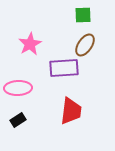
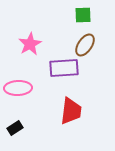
black rectangle: moved 3 px left, 8 px down
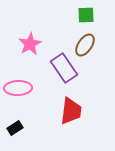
green square: moved 3 px right
purple rectangle: rotated 60 degrees clockwise
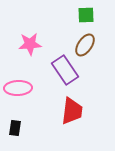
pink star: rotated 25 degrees clockwise
purple rectangle: moved 1 px right, 2 px down
red trapezoid: moved 1 px right
black rectangle: rotated 49 degrees counterclockwise
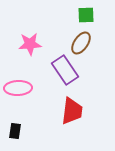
brown ellipse: moved 4 px left, 2 px up
black rectangle: moved 3 px down
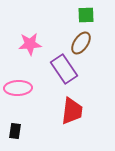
purple rectangle: moved 1 px left, 1 px up
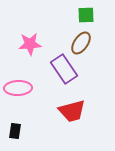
red trapezoid: rotated 68 degrees clockwise
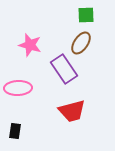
pink star: moved 1 px down; rotated 20 degrees clockwise
